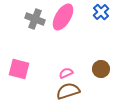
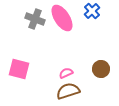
blue cross: moved 9 px left, 1 px up
pink ellipse: moved 1 px left, 1 px down; rotated 64 degrees counterclockwise
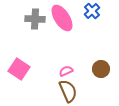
gray cross: rotated 18 degrees counterclockwise
pink square: rotated 20 degrees clockwise
pink semicircle: moved 2 px up
brown semicircle: rotated 85 degrees clockwise
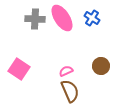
blue cross: moved 7 px down; rotated 14 degrees counterclockwise
brown circle: moved 3 px up
brown semicircle: moved 2 px right
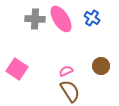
pink ellipse: moved 1 px left, 1 px down
pink square: moved 2 px left
brown semicircle: rotated 10 degrees counterclockwise
